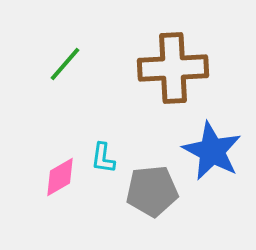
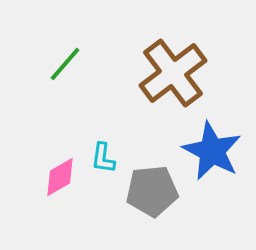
brown cross: moved 5 px down; rotated 34 degrees counterclockwise
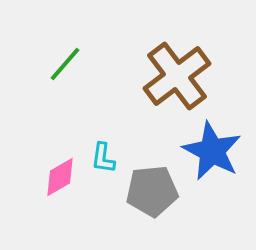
brown cross: moved 4 px right, 3 px down
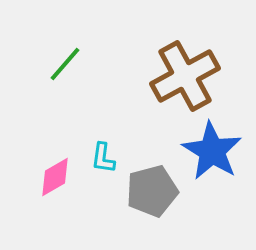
brown cross: moved 8 px right; rotated 8 degrees clockwise
blue star: rotated 4 degrees clockwise
pink diamond: moved 5 px left
gray pentagon: rotated 9 degrees counterclockwise
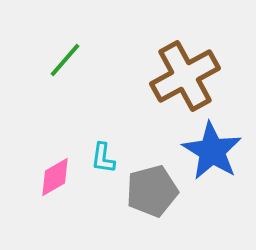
green line: moved 4 px up
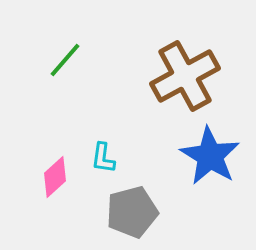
blue star: moved 2 px left, 5 px down
pink diamond: rotated 12 degrees counterclockwise
gray pentagon: moved 20 px left, 21 px down
